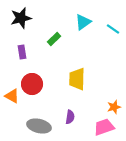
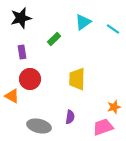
red circle: moved 2 px left, 5 px up
pink trapezoid: moved 1 px left
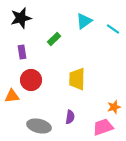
cyan triangle: moved 1 px right, 1 px up
red circle: moved 1 px right, 1 px down
orange triangle: rotated 35 degrees counterclockwise
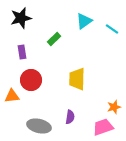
cyan line: moved 1 px left
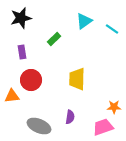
orange star: rotated 16 degrees clockwise
gray ellipse: rotated 10 degrees clockwise
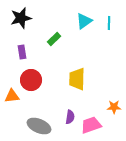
cyan line: moved 3 px left, 6 px up; rotated 56 degrees clockwise
pink trapezoid: moved 12 px left, 2 px up
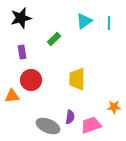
gray ellipse: moved 9 px right
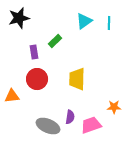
black star: moved 2 px left
green rectangle: moved 1 px right, 2 px down
purple rectangle: moved 12 px right
red circle: moved 6 px right, 1 px up
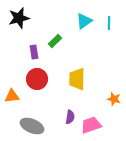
orange star: moved 8 px up; rotated 16 degrees clockwise
gray ellipse: moved 16 px left
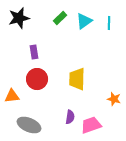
green rectangle: moved 5 px right, 23 px up
gray ellipse: moved 3 px left, 1 px up
